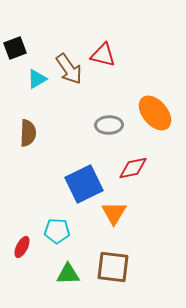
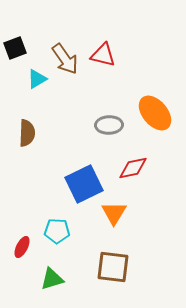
brown arrow: moved 4 px left, 10 px up
brown semicircle: moved 1 px left
green triangle: moved 16 px left, 5 px down; rotated 15 degrees counterclockwise
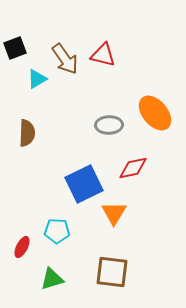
brown square: moved 1 px left, 5 px down
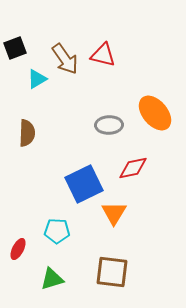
red ellipse: moved 4 px left, 2 px down
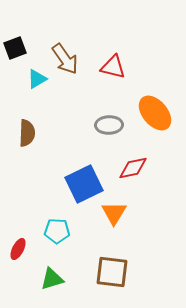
red triangle: moved 10 px right, 12 px down
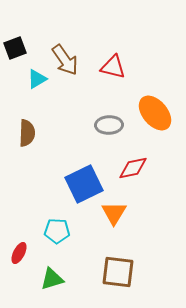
brown arrow: moved 1 px down
red ellipse: moved 1 px right, 4 px down
brown square: moved 6 px right
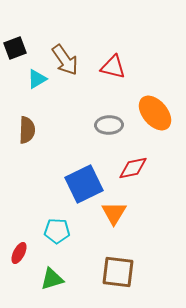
brown semicircle: moved 3 px up
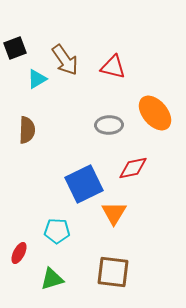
brown square: moved 5 px left
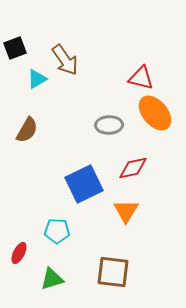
red triangle: moved 28 px right, 11 px down
brown semicircle: rotated 28 degrees clockwise
orange triangle: moved 12 px right, 2 px up
